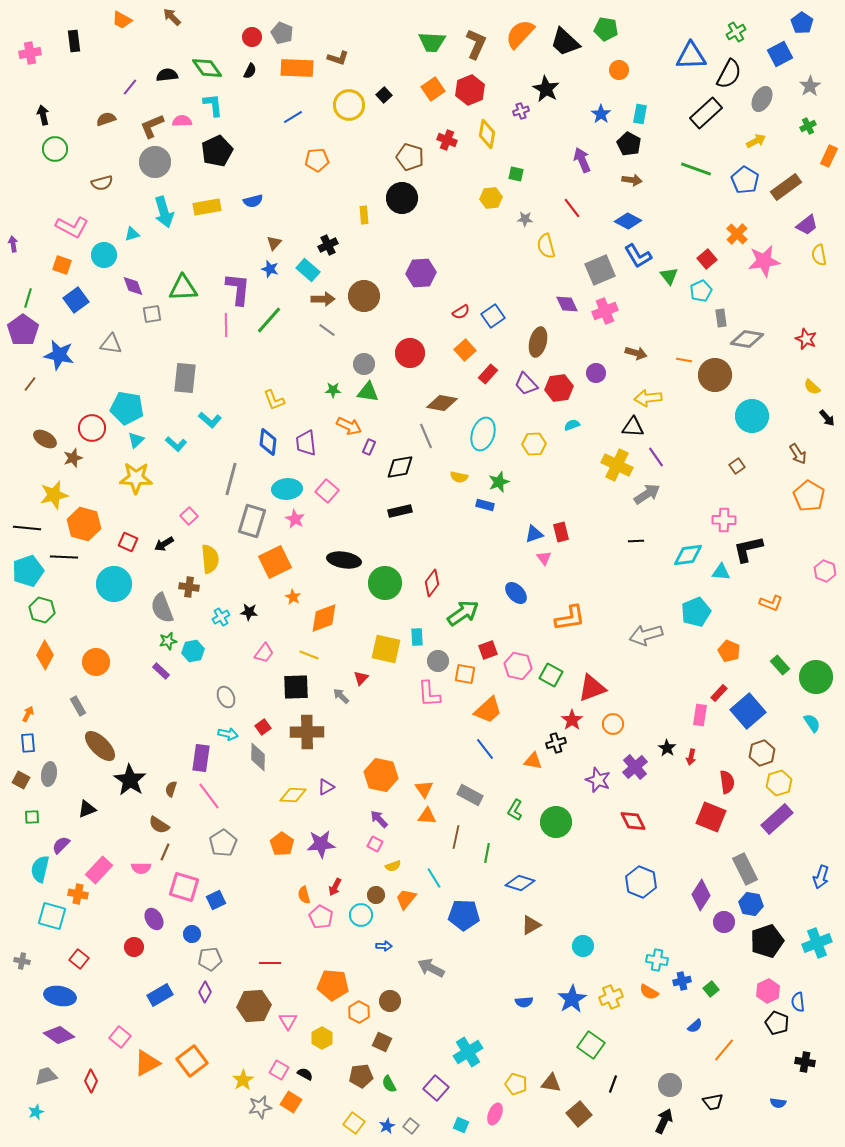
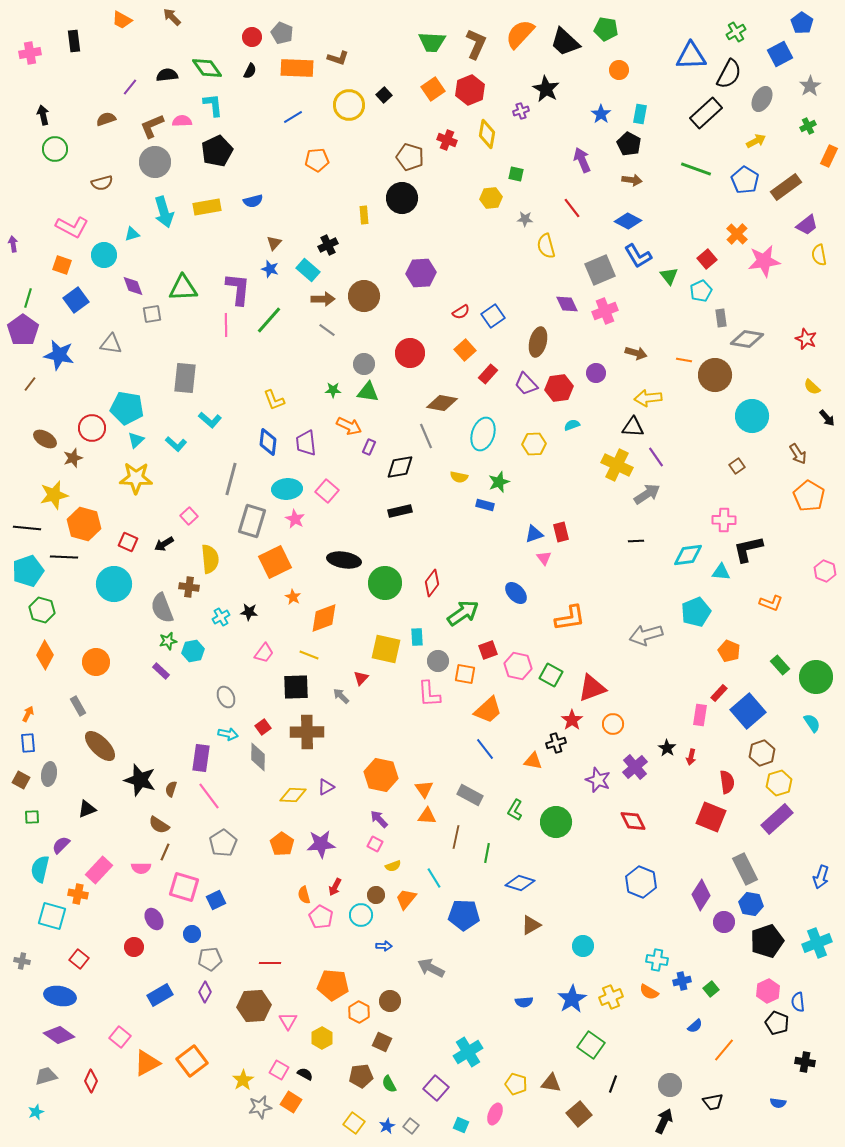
black star at (130, 780): moved 10 px right; rotated 16 degrees counterclockwise
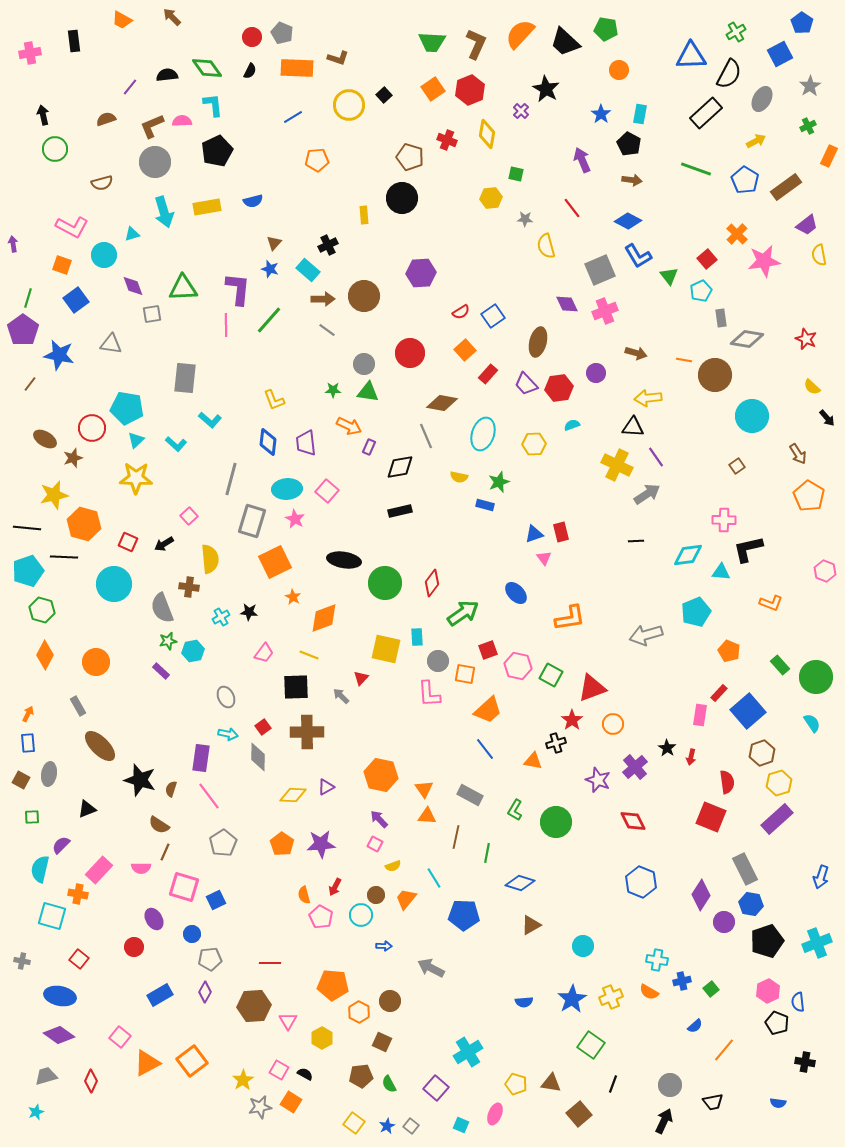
purple cross at (521, 111): rotated 28 degrees counterclockwise
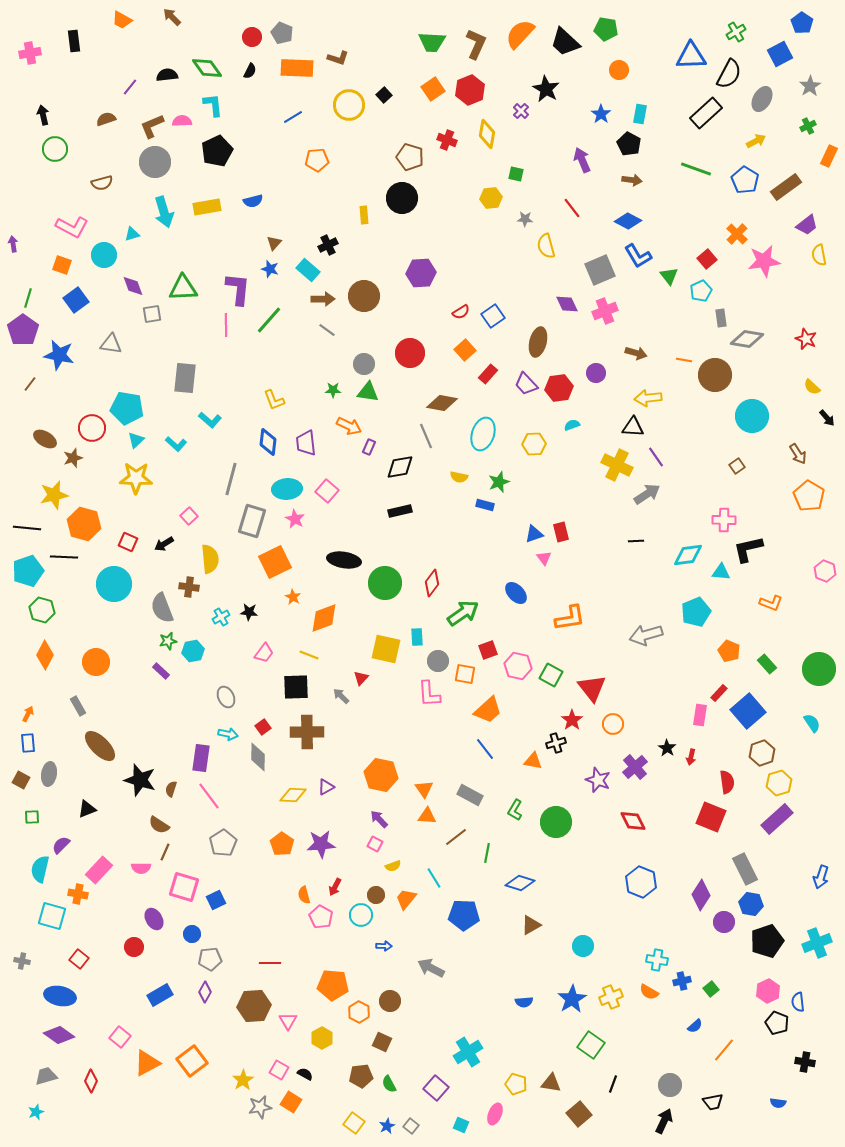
green rectangle at (780, 665): moved 13 px left, 1 px up
green circle at (816, 677): moved 3 px right, 8 px up
red triangle at (592, 688): rotated 48 degrees counterclockwise
brown line at (456, 837): rotated 40 degrees clockwise
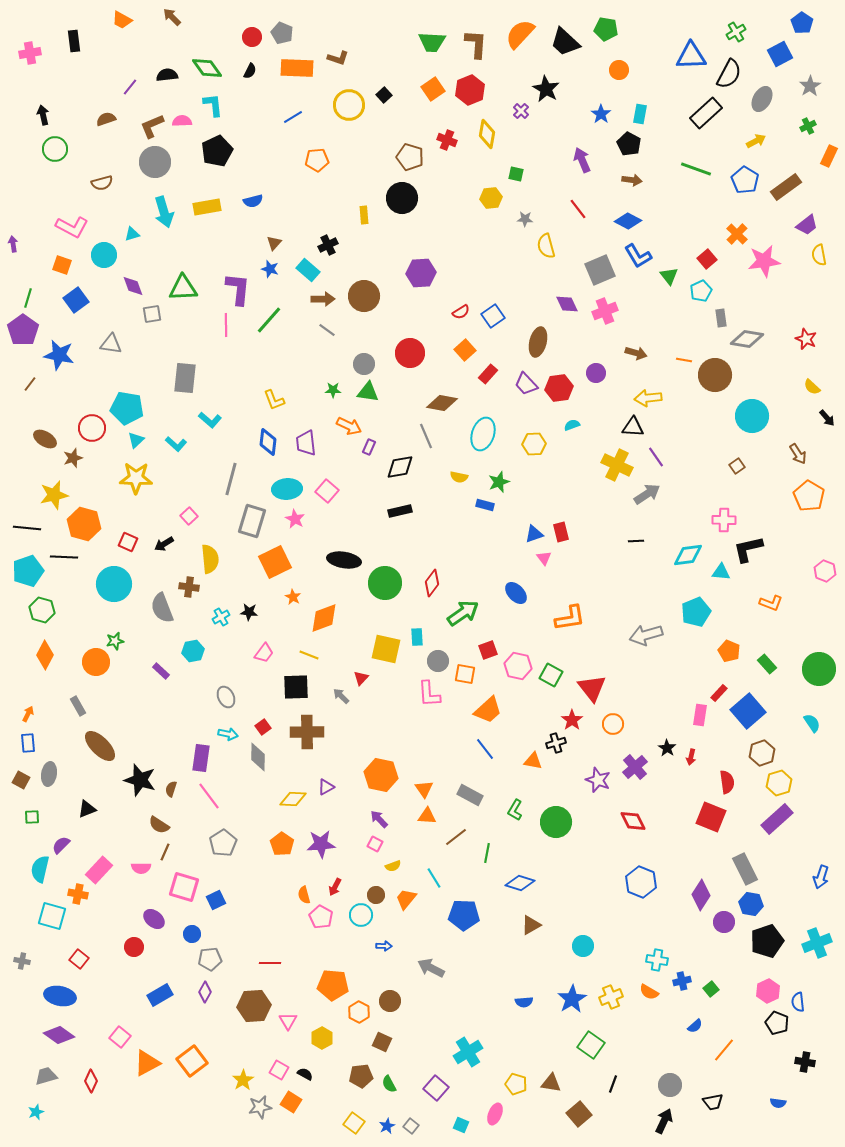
brown L-shape at (476, 44): rotated 20 degrees counterclockwise
red line at (572, 208): moved 6 px right, 1 px down
green star at (168, 641): moved 53 px left
yellow diamond at (293, 795): moved 4 px down
purple ellipse at (154, 919): rotated 20 degrees counterclockwise
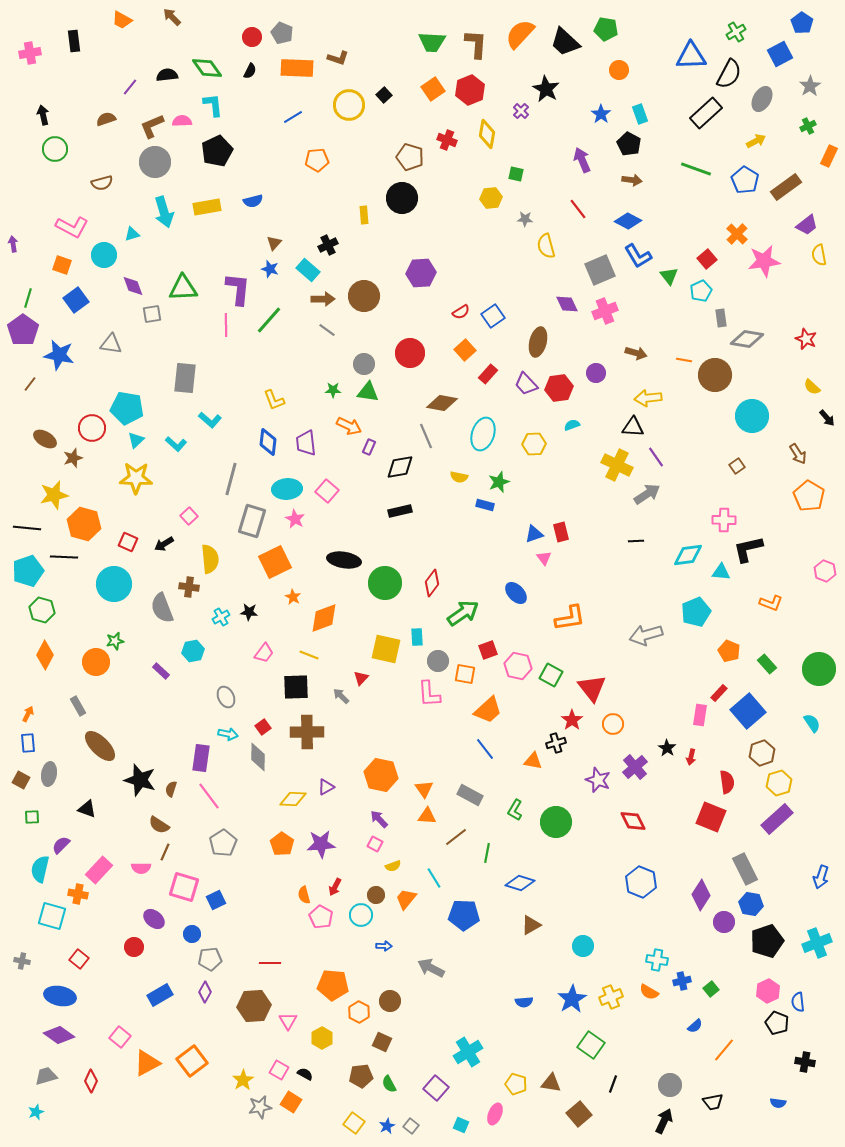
cyan rectangle at (640, 114): rotated 30 degrees counterclockwise
black triangle at (87, 809): rotated 42 degrees clockwise
